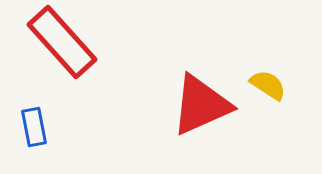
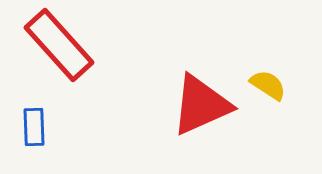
red rectangle: moved 3 px left, 3 px down
blue rectangle: rotated 9 degrees clockwise
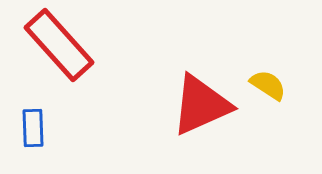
blue rectangle: moved 1 px left, 1 px down
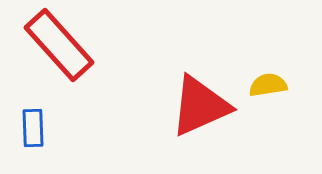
yellow semicircle: rotated 42 degrees counterclockwise
red triangle: moved 1 px left, 1 px down
